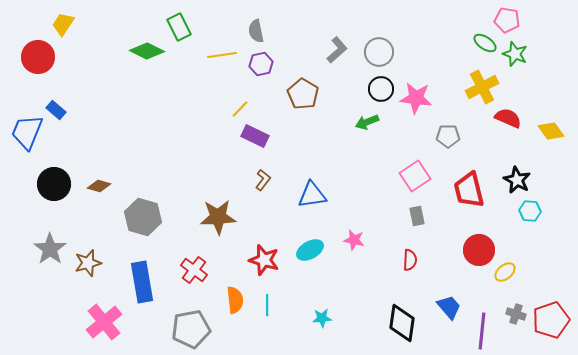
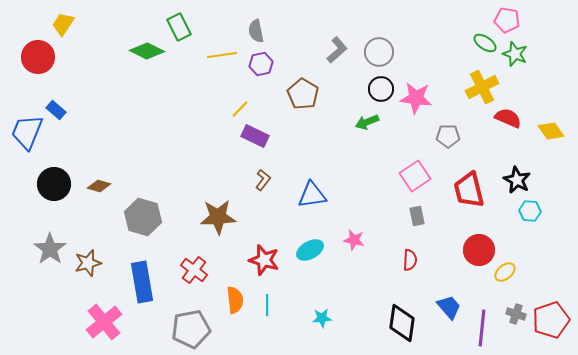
purple line at (482, 331): moved 3 px up
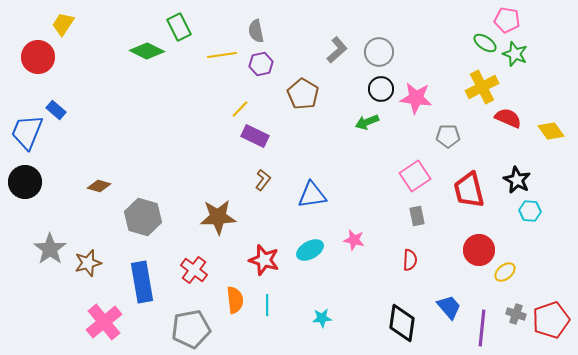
black circle at (54, 184): moved 29 px left, 2 px up
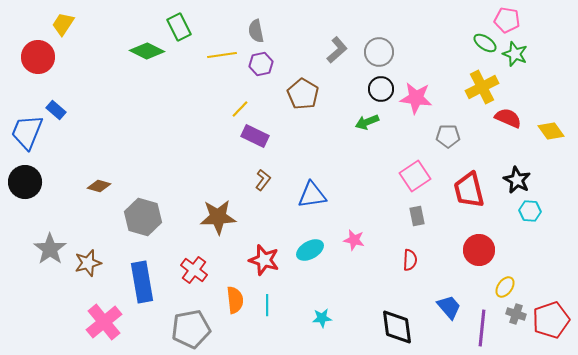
yellow ellipse at (505, 272): moved 15 px down; rotated 15 degrees counterclockwise
black diamond at (402, 323): moved 5 px left, 4 px down; rotated 15 degrees counterclockwise
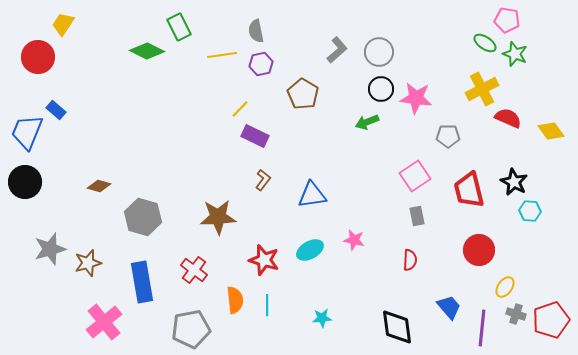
yellow cross at (482, 87): moved 2 px down
black star at (517, 180): moved 3 px left, 2 px down
gray star at (50, 249): rotated 20 degrees clockwise
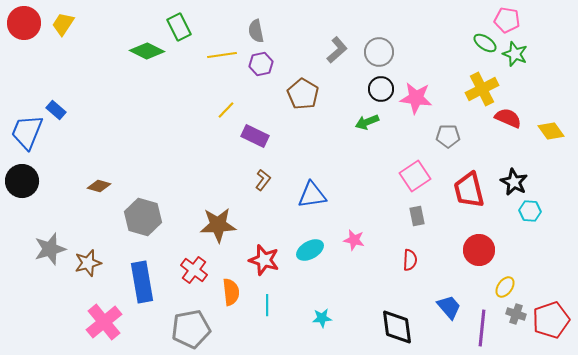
red circle at (38, 57): moved 14 px left, 34 px up
yellow line at (240, 109): moved 14 px left, 1 px down
black circle at (25, 182): moved 3 px left, 1 px up
brown star at (218, 217): moved 8 px down
orange semicircle at (235, 300): moved 4 px left, 8 px up
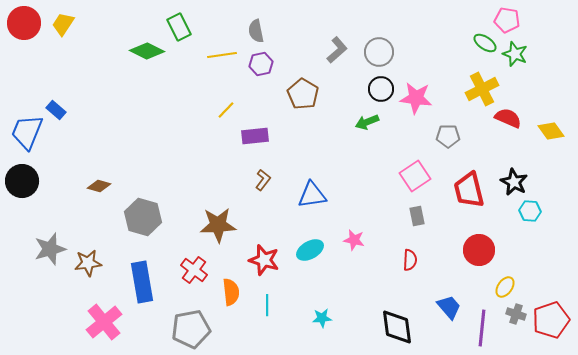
purple rectangle at (255, 136): rotated 32 degrees counterclockwise
brown star at (88, 263): rotated 8 degrees clockwise
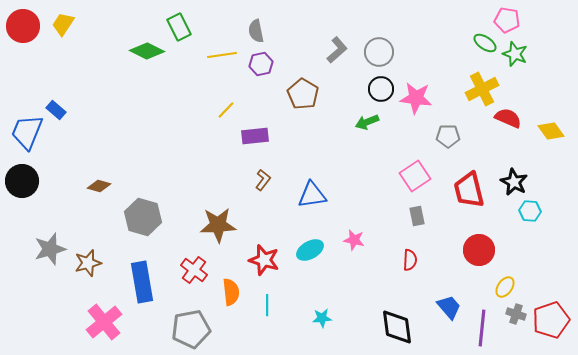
red circle at (24, 23): moved 1 px left, 3 px down
brown star at (88, 263): rotated 8 degrees counterclockwise
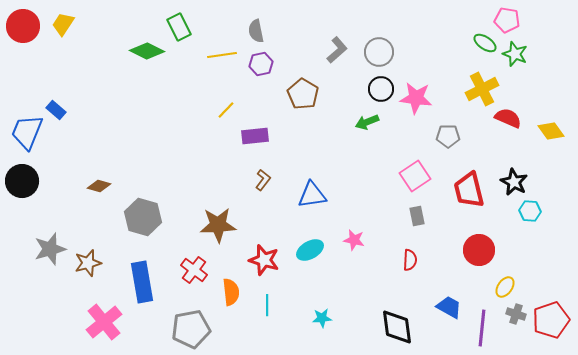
blue trapezoid at (449, 307): rotated 20 degrees counterclockwise
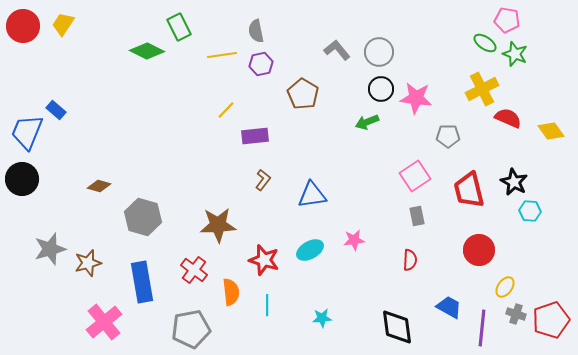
gray L-shape at (337, 50): rotated 88 degrees counterclockwise
black circle at (22, 181): moved 2 px up
pink star at (354, 240): rotated 20 degrees counterclockwise
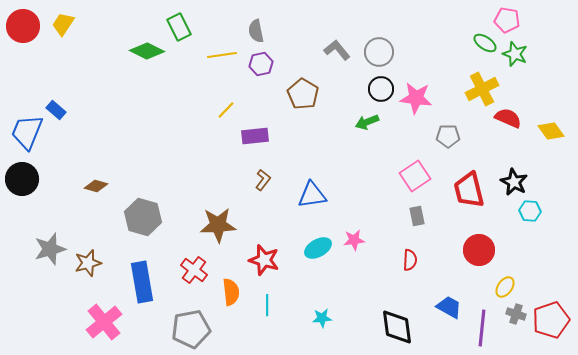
brown diamond at (99, 186): moved 3 px left
cyan ellipse at (310, 250): moved 8 px right, 2 px up
